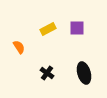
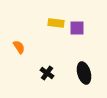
yellow rectangle: moved 8 px right, 6 px up; rotated 35 degrees clockwise
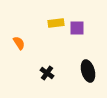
yellow rectangle: rotated 14 degrees counterclockwise
orange semicircle: moved 4 px up
black ellipse: moved 4 px right, 2 px up
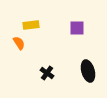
yellow rectangle: moved 25 px left, 2 px down
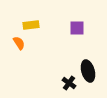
black cross: moved 22 px right, 10 px down
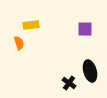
purple square: moved 8 px right, 1 px down
orange semicircle: rotated 16 degrees clockwise
black ellipse: moved 2 px right
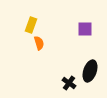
yellow rectangle: rotated 63 degrees counterclockwise
orange semicircle: moved 20 px right
black ellipse: rotated 35 degrees clockwise
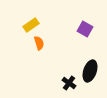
yellow rectangle: rotated 35 degrees clockwise
purple square: rotated 28 degrees clockwise
